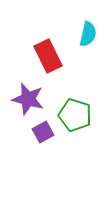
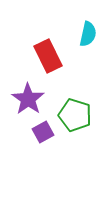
purple star: rotated 20 degrees clockwise
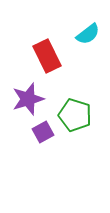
cyan semicircle: rotated 40 degrees clockwise
red rectangle: moved 1 px left
purple star: rotated 20 degrees clockwise
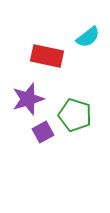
cyan semicircle: moved 3 px down
red rectangle: rotated 52 degrees counterclockwise
